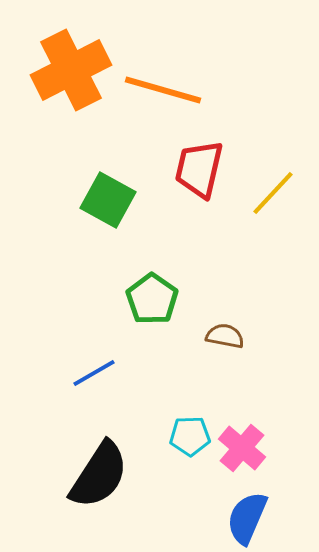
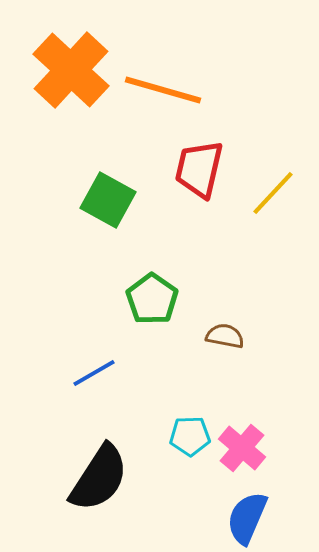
orange cross: rotated 20 degrees counterclockwise
black semicircle: moved 3 px down
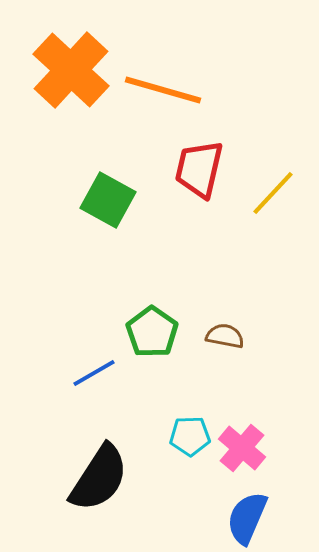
green pentagon: moved 33 px down
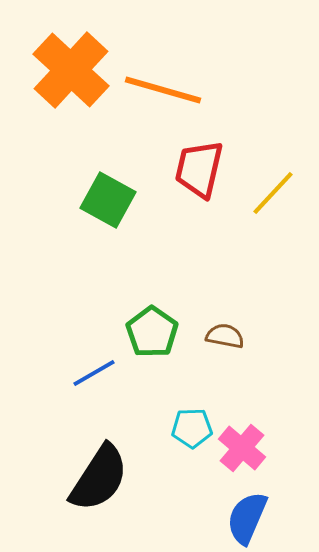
cyan pentagon: moved 2 px right, 8 px up
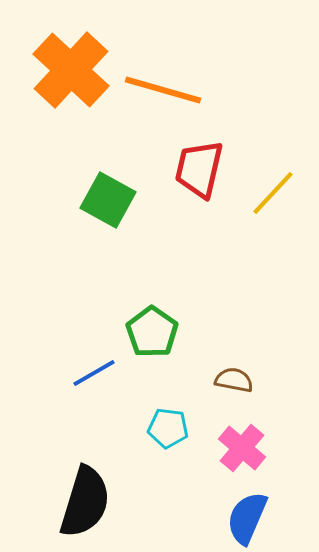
brown semicircle: moved 9 px right, 44 px down
cyan pentagon: moved 24 px left; rotated 9 degrees clockwise
black semicircle: moved 14 px left, 24 px down; rotated 16 degrees counterclockwise
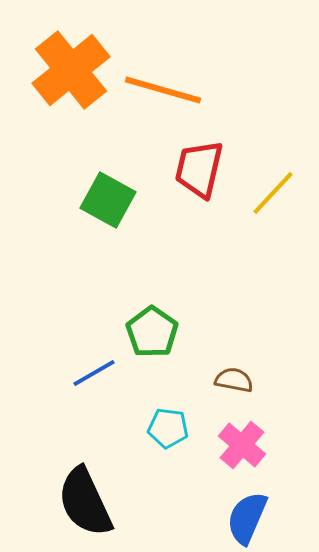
orange cross: rotated 8 degrees clockwise
pink cross: moved 3 px up
black semicircle: rotated 138 degrees clockwise
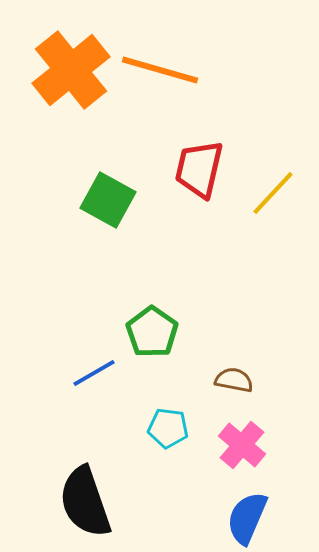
orange line: moved 3 px left, 20 px up
black semicircle: rotated 6 degrees clockwise
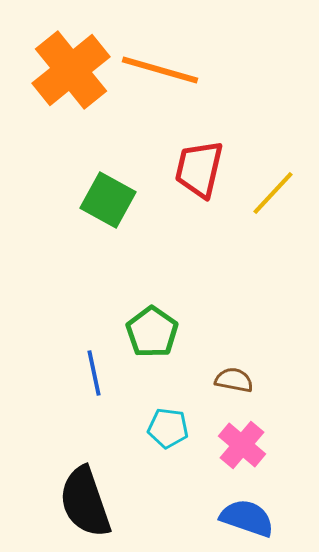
blue line: rotated 72 degrees counterclockwise
blue semicircle: rotated 86 degrees clockwise
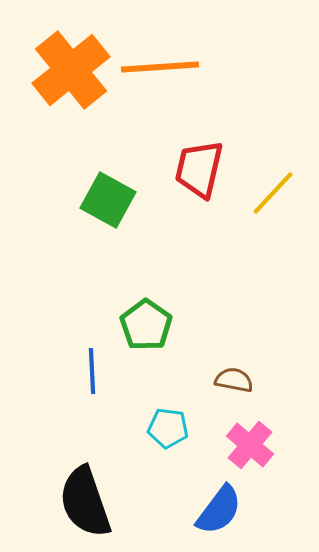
orange line: moved 3 px up; rotated 20 degrees counterclockwise
green pentagon: moved 6 px left, 7 px up
blue line: moved 2 px left, 2 px up; rotated 9 degrees clockwise
pink cross: moved 8 px right
blue semicircle: moved 28 px left, 8 px up; rotated 108 degrees clockwise
